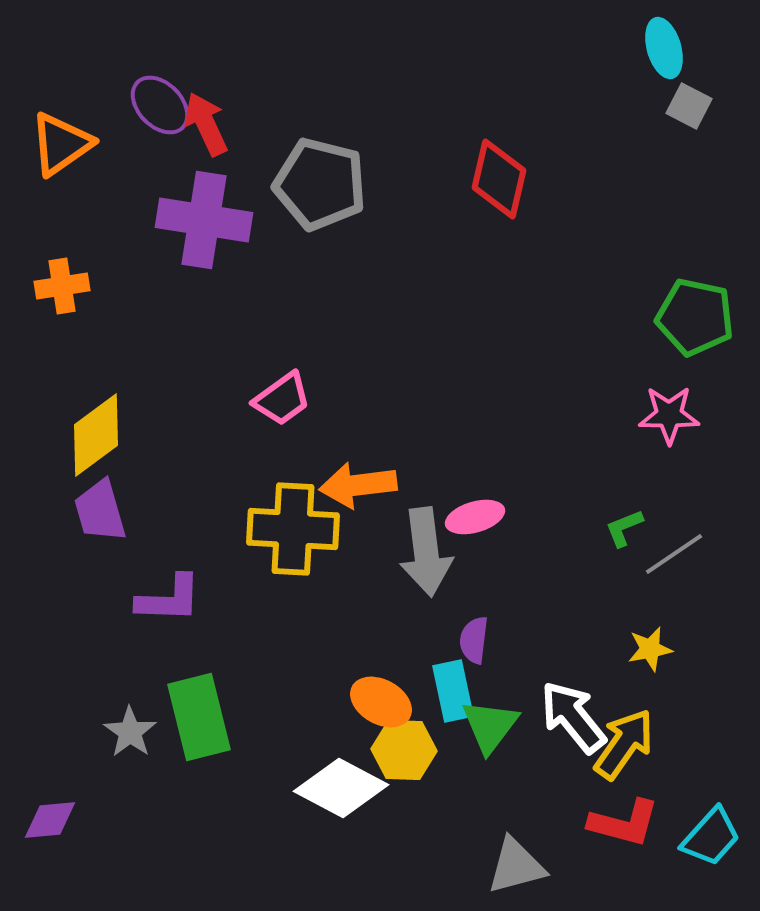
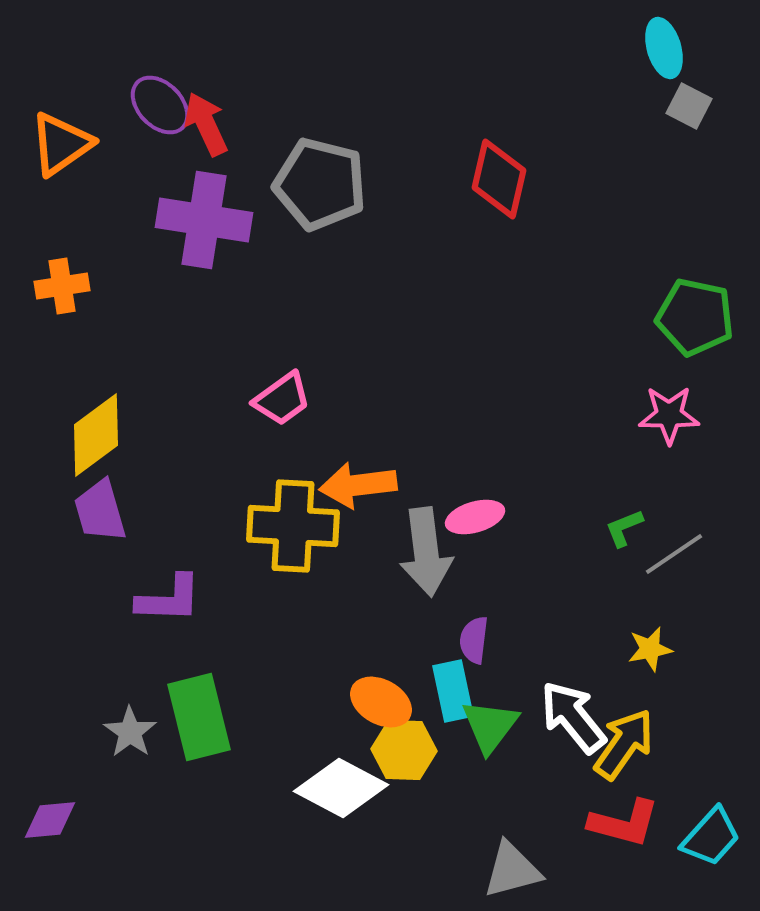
yellow cross: moved 3 px up
gray triangle: moved 4 px left, 4 px down
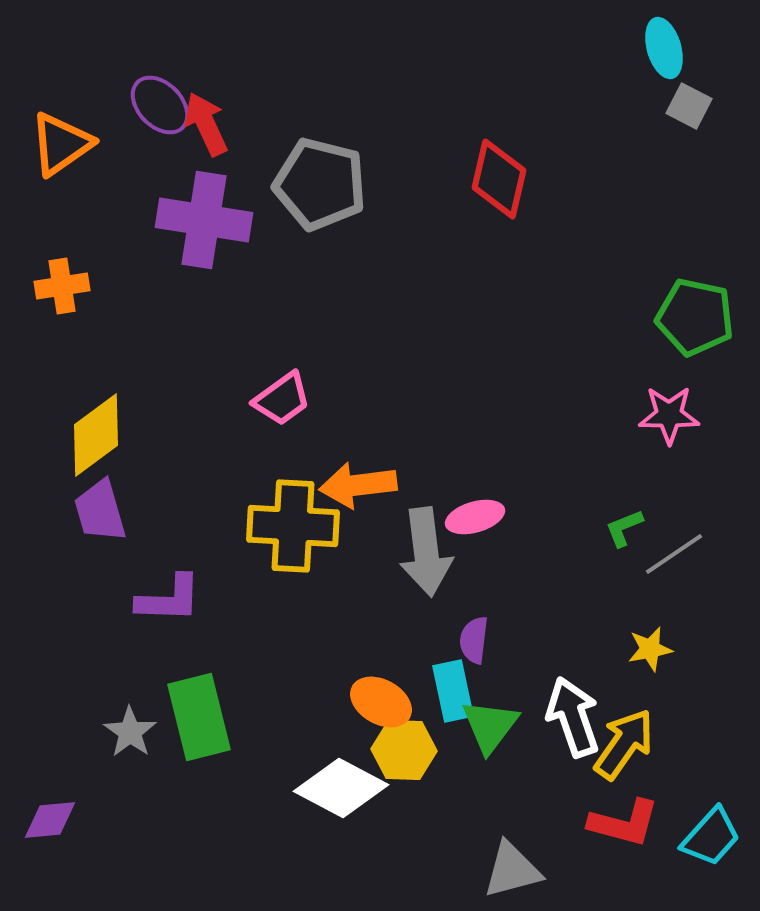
white arrow: rotated 20 degrees clockwise
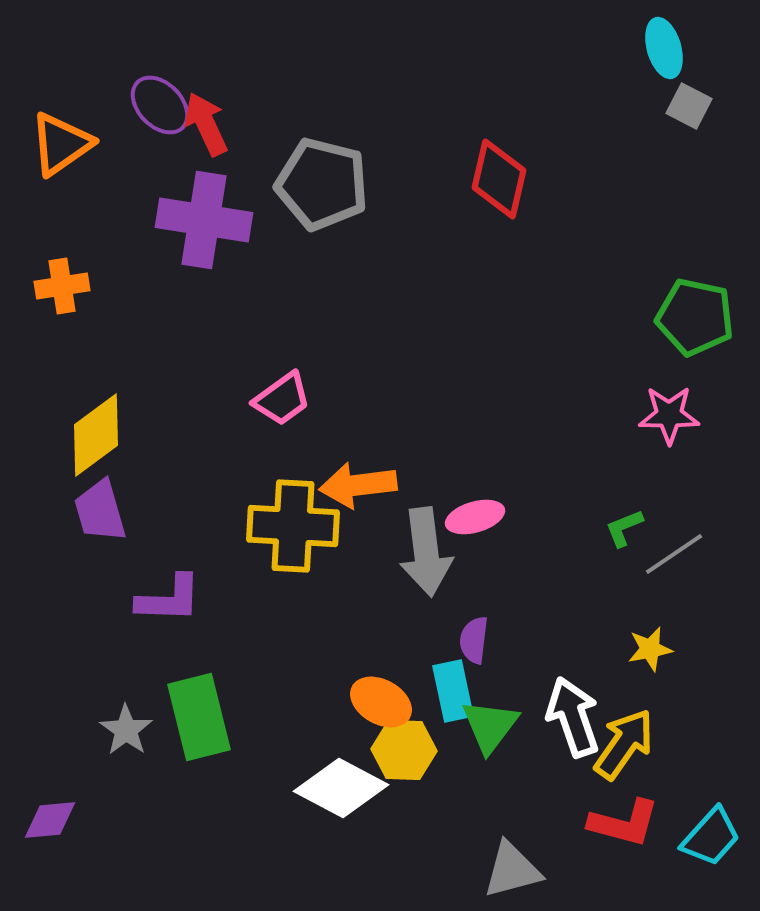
gray pentagon: moved 2 px right
gray star: moved 4 px left, 2 px up
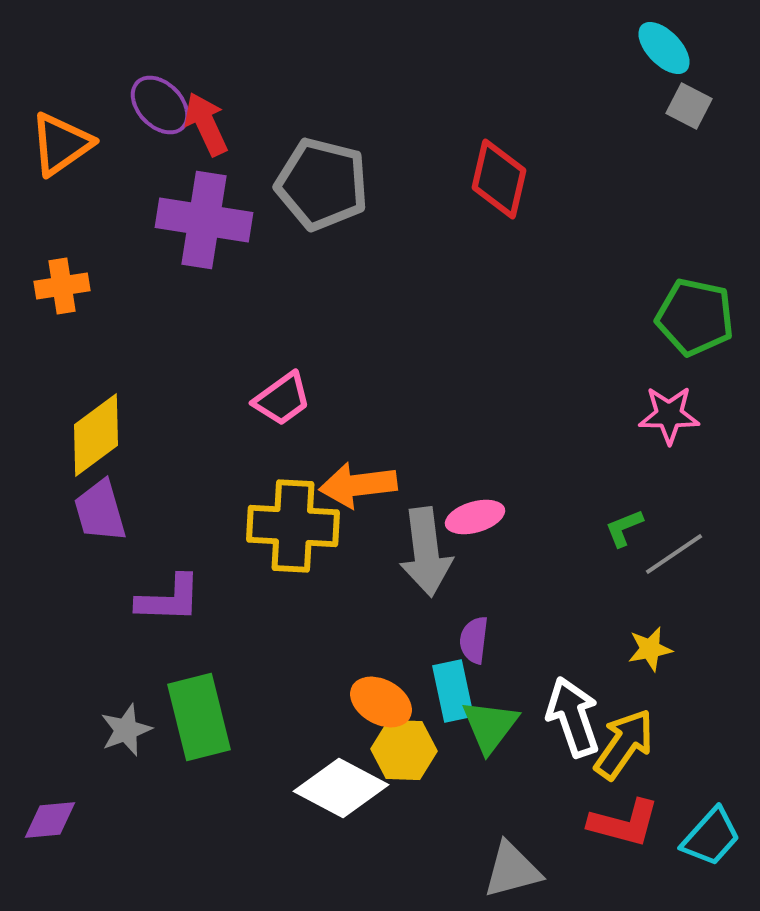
cyan ellipse: rotated 28 degrees counterclockwise
gray star: rotated 16 degrees clockwise
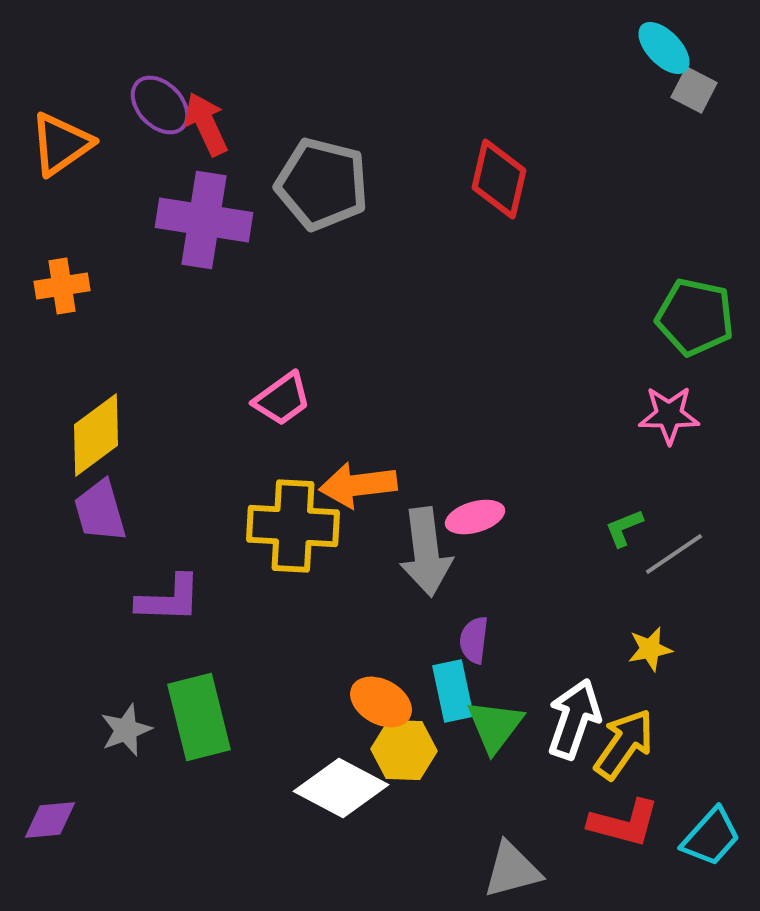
gray square: moved 5 px right, 16 px up
white arrow: moved 1 px right, 2 px down; rotated 38 degrees clockwise
green triangle: moved 5 px right
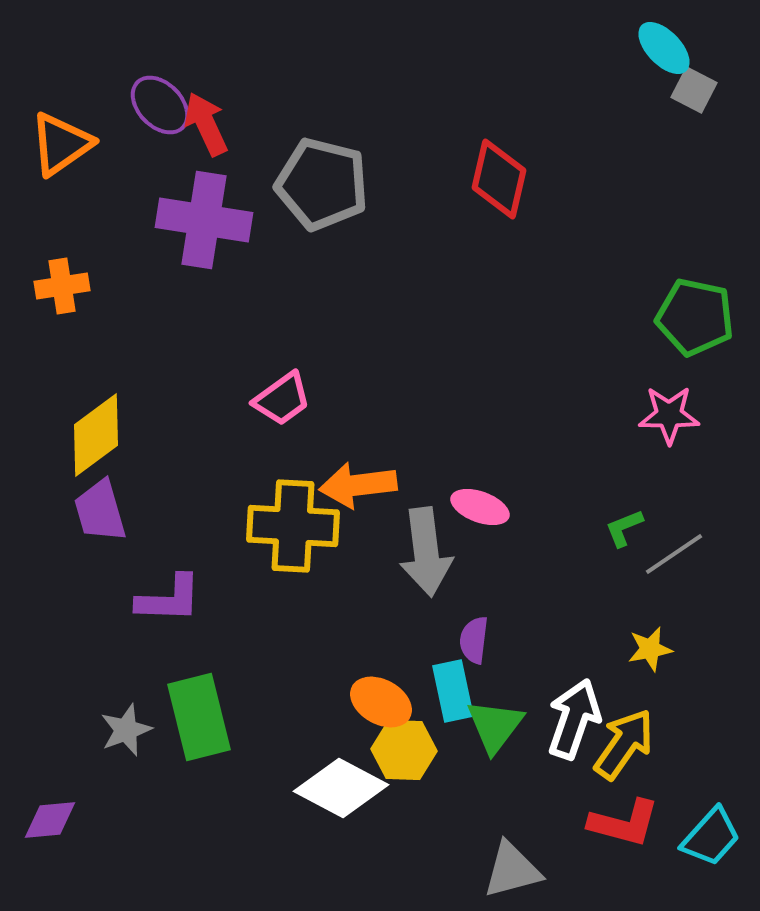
pink ellipse: moved 5 px right, 10 px up; rotated 36 degrees clockwise
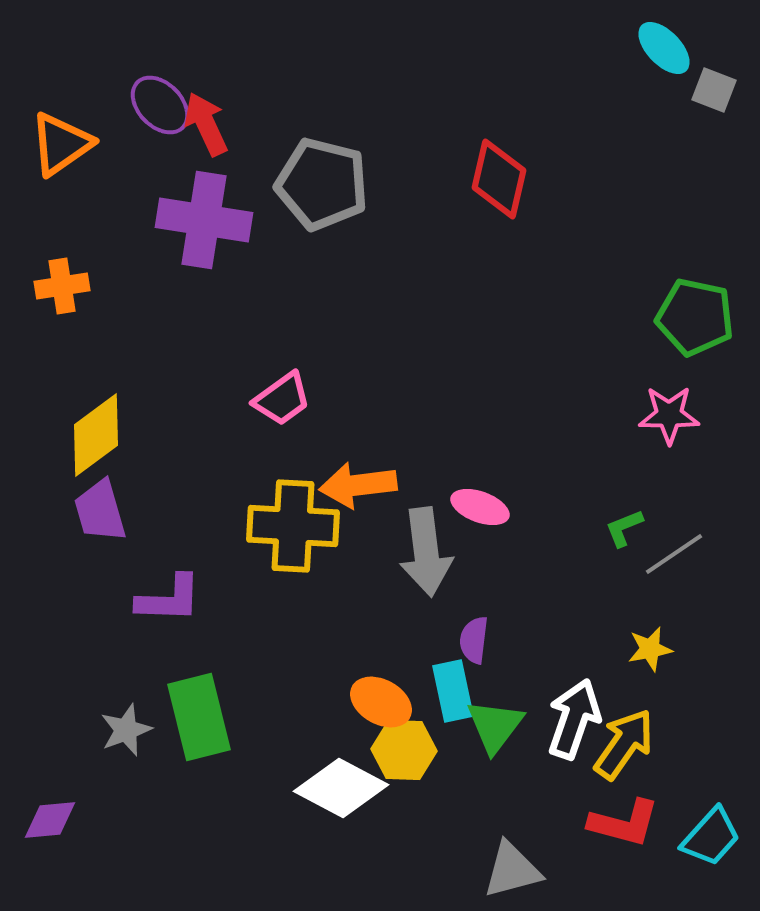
gray square: moved 20 px right; rotated 6 degrees counterclockwise
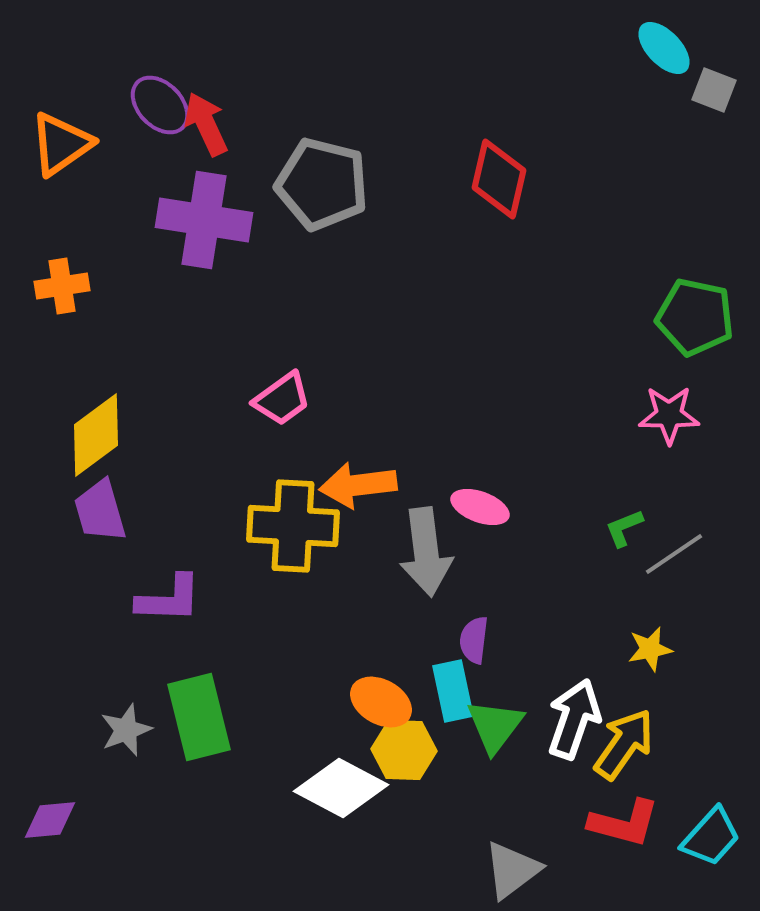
gray triangle: rotated 22 degrees counterclockwise
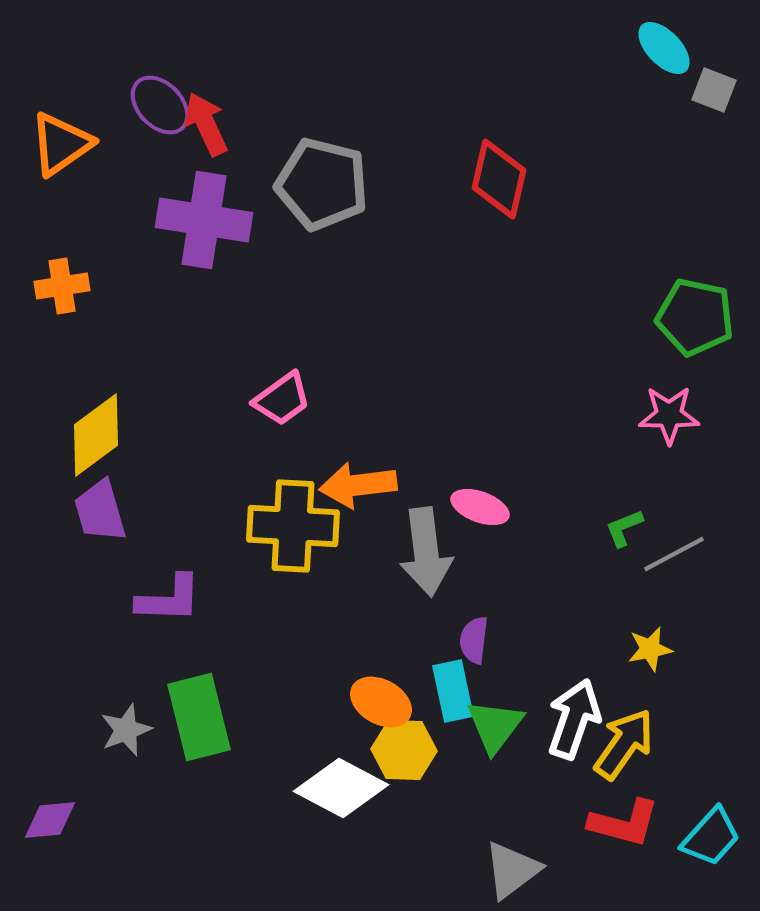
gray line: rotated 6 degrees clockwise
